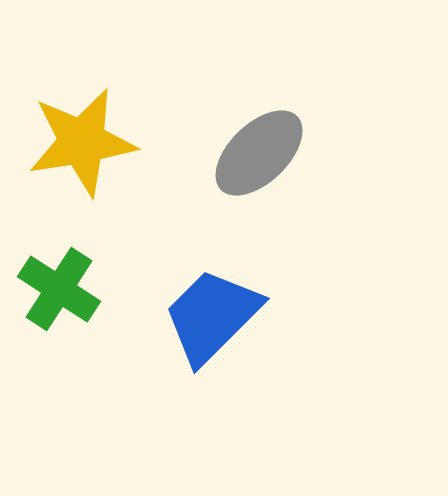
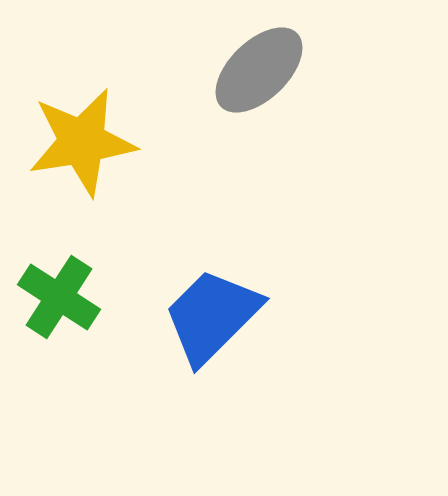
gray ellipse: moved 83 px up
green cross: moved 8 px down
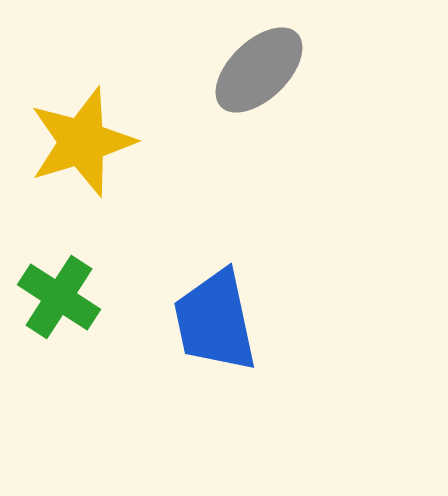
yellow star: rotated 8 degrees counterclockwise
blue trapezoid: moved 3 px right, 5 px down; rotated 57 degrees counterclockwise
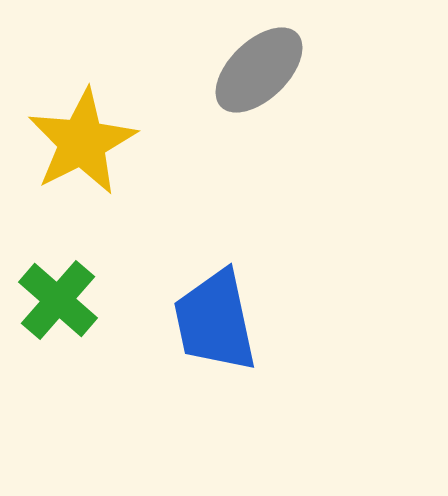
yellow star: rotated 10 degrees counterclockwise
green cross: moved 1 px left, 3 px down; rotated 8 degrees clockwise
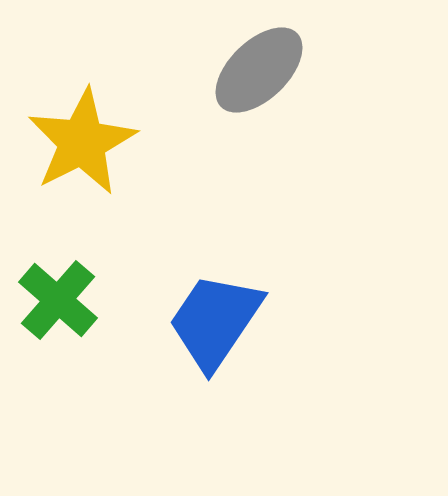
blue trapezoid: rotated 46 degrees clockwise
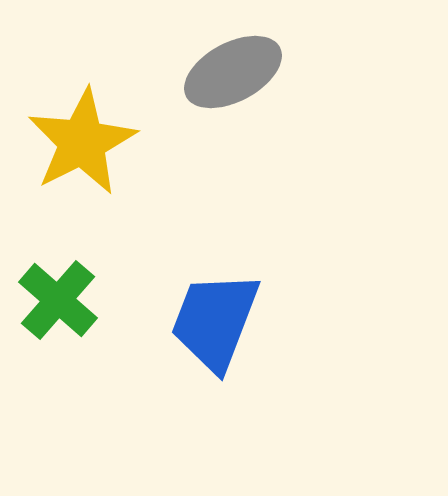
gray ellipse: moved 26 px left, 2 px down; rotated 16 degrees clockwise
blue trapezoid: rotated 13 degrees counterclockwise
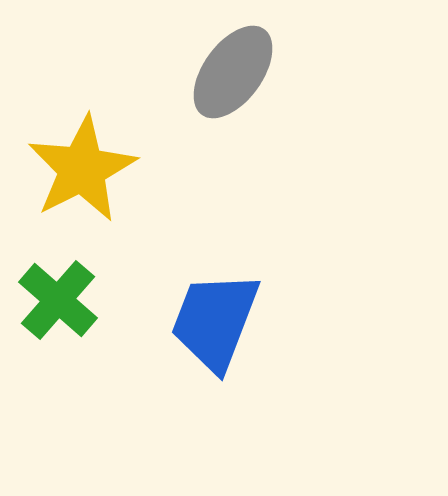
gray ellipse: rotated 26 degrees counterclockwise
yellow star: moved 27 px down
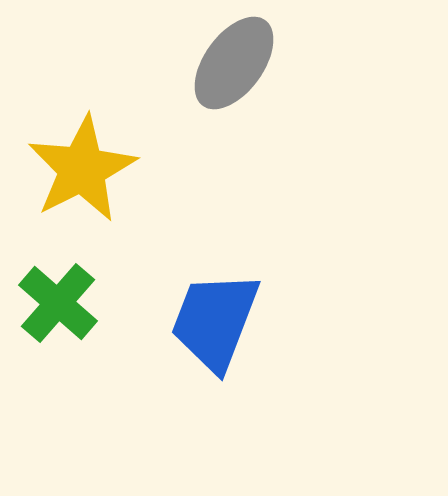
gray ellipse: moved 1 px right, 9 px up
green cross: moved 3 px down
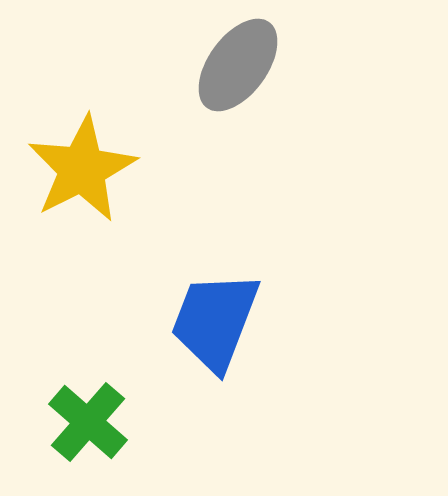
gray ellipse: moved 4 px right, 2 px down
green cross: moved 30 px right, 119 px down
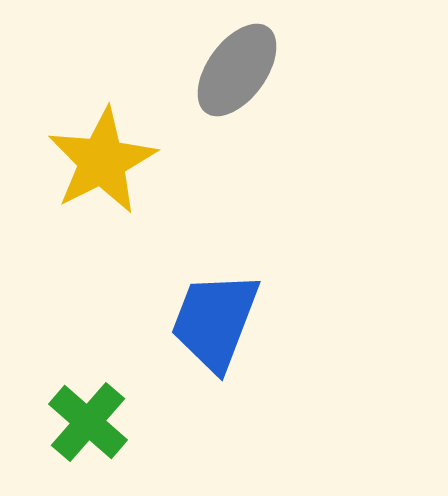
gray ellipse: moved 1 px left, 5 px down
yellow star: moved 20 px right, 8 px up
